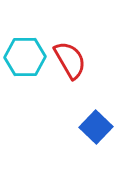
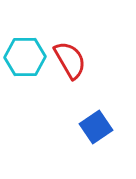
blue square: rotated 12 degrees clockwise
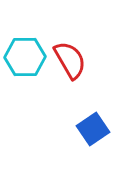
blue square: moved 3 px left, 2 px down
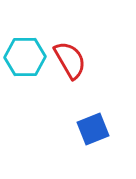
blue square: rotated 12 degrees clockwise
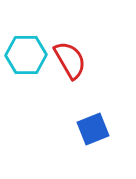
cyan hexagon: moved 1 px right, 2 px up
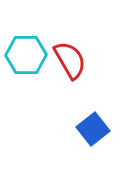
blue square: rotated 16 degrees counterclockwise
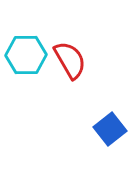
blue square: moved 17 px right
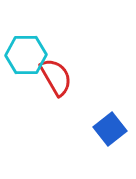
red semicircle: moved 14 px left, 17 px down
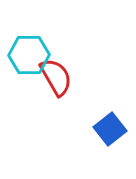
cyan hexagon: moved 3 px right
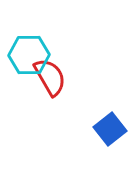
red semicircle: moved 6 px left
